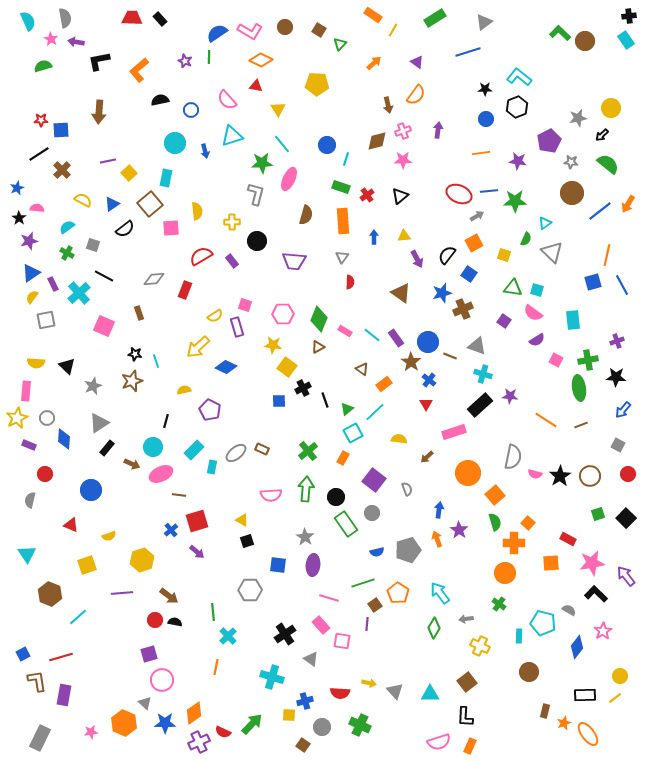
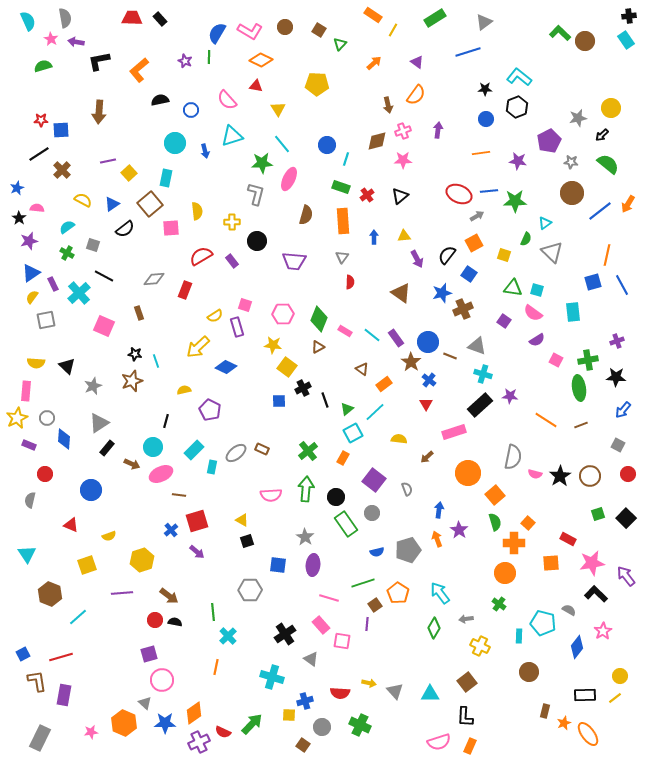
blue semicircle at (217, 33): rotated 25 degrees counterclockwise
cyan rectangle at (573, 320): moved 8 px up
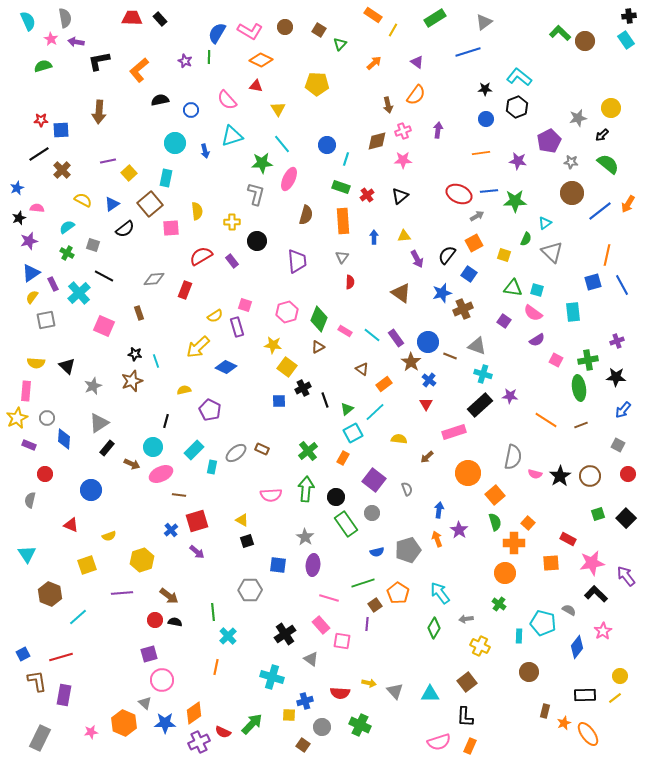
black star at (19, 218): rotated 16 degrees clockwise
purple trapezoid at (294, 261): moved 3 px right; rotated 100 degrees counterclockwise
pink hexagon at (283, 314): moved 4 px right, 2 px up; rotated 15 degrees counterclockwise
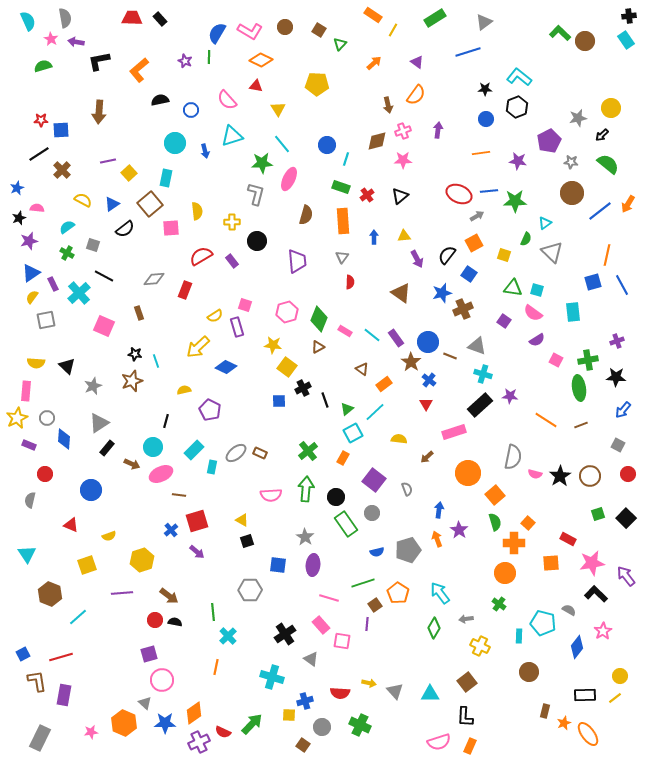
brown rectangle at (262, 449): moved 2 px left, 4 px down
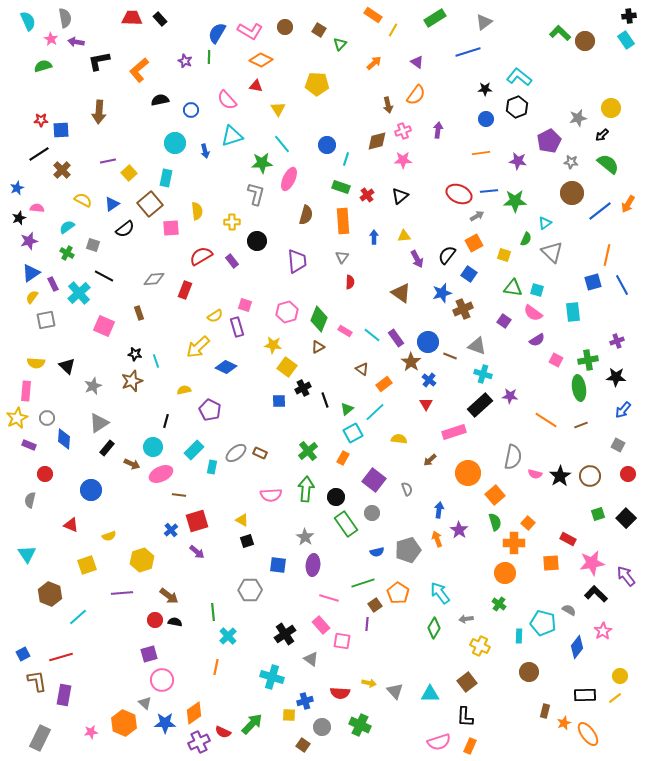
brown arrow at (427, 457): moved 3 px right, 3 px down
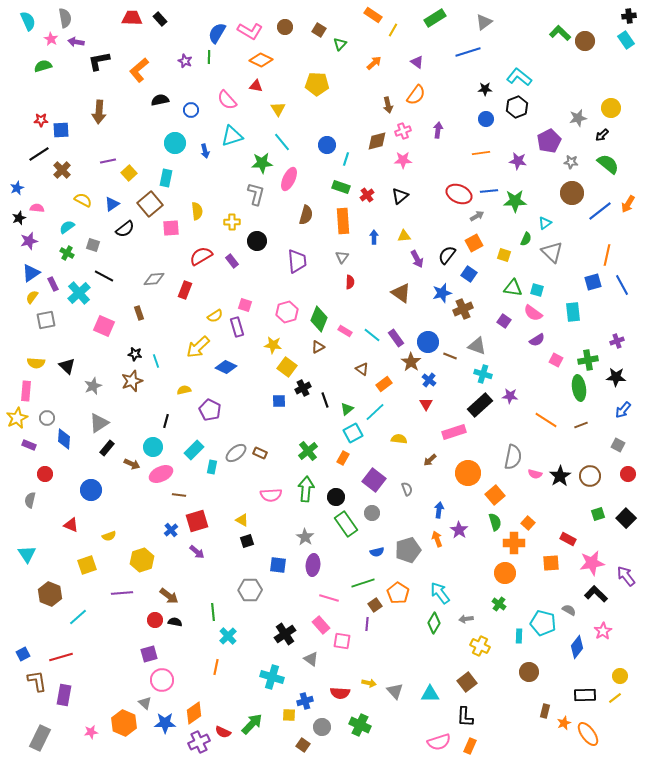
cyan line at (282, 144): moved 2 px up
green diamond at (434, 628): moved 5 px up
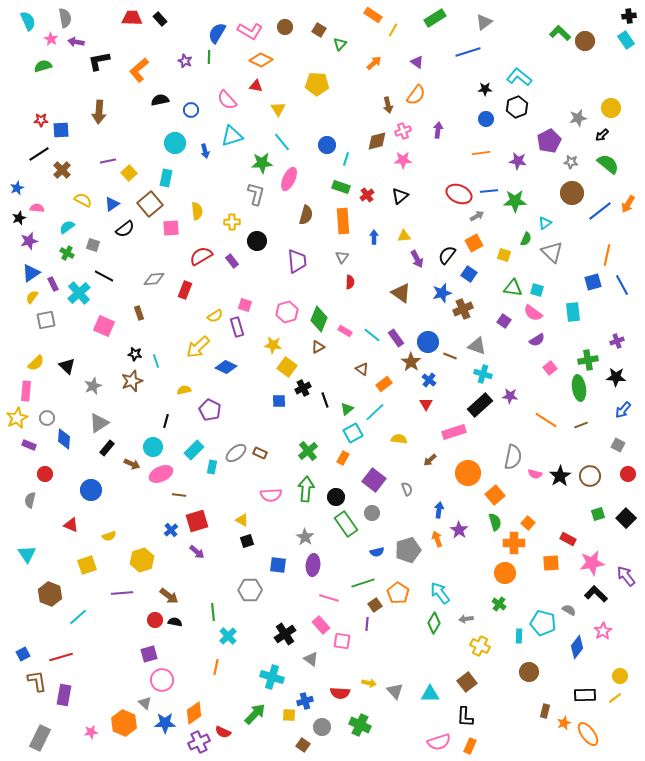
pink square at (556, 360): moved 6 px left, 8 px down; rotated 24 degrees clockwise
yellow semicircle at (36, 363): rotated 48 degrees counterclockwise
green arrow at (252, 724): moved 3 px right, 10 px up
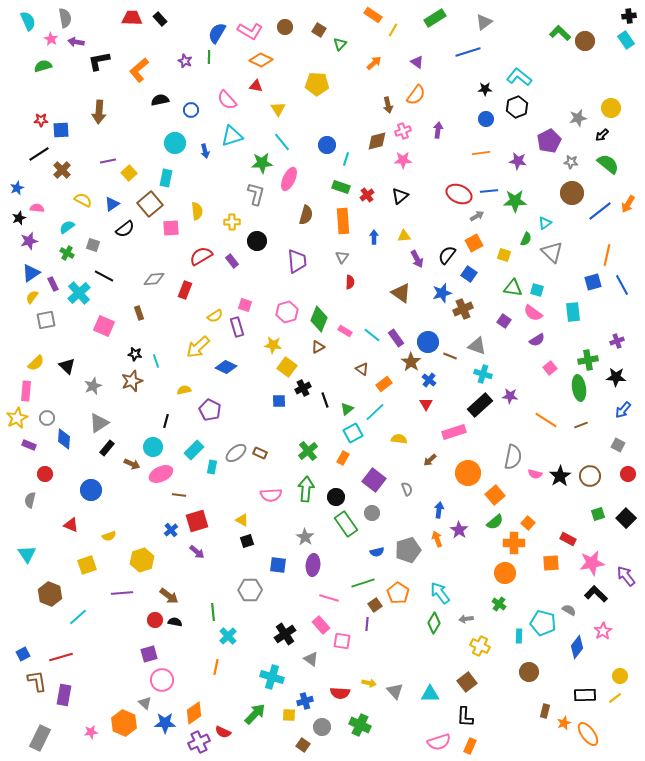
green semicircle at (495, 522): rotated 66 degrees clockwise
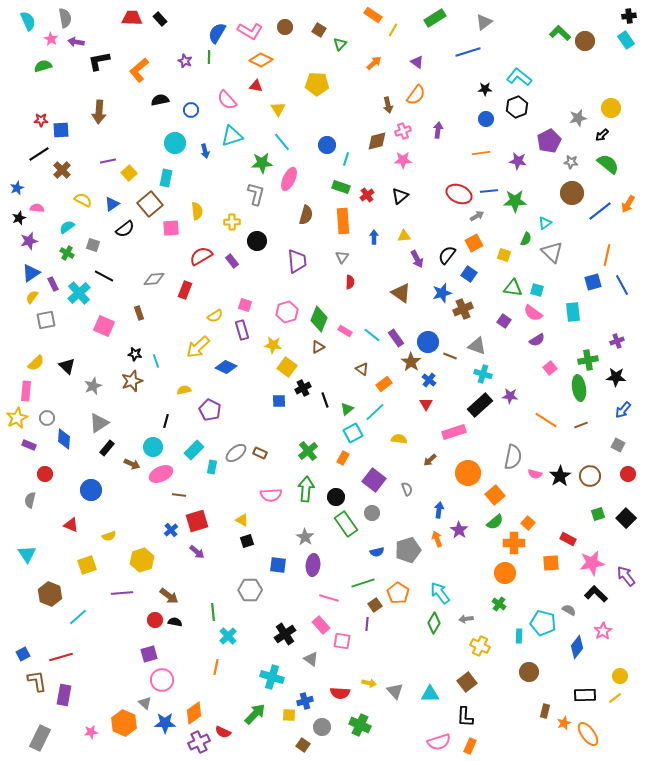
purple rectangle at (237, 327): moved 5 px right, 3 px down
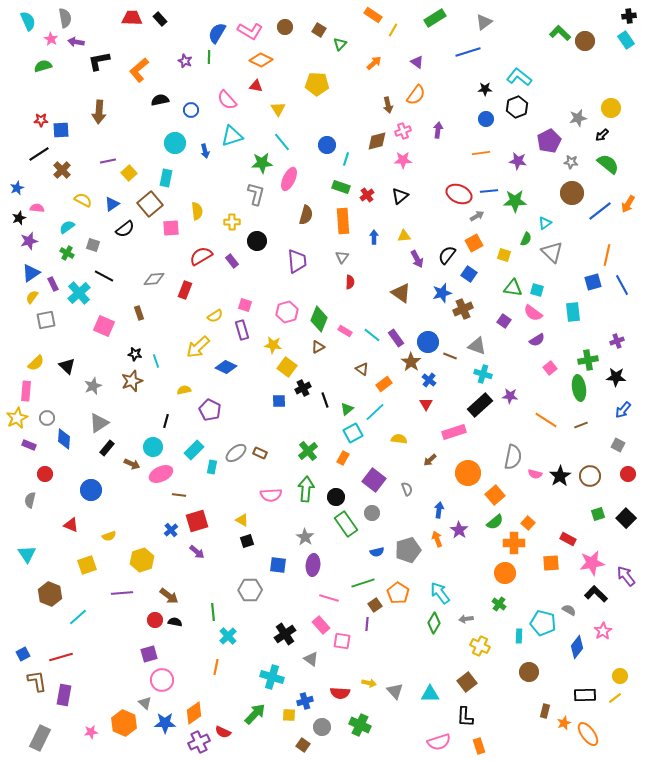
orange rectangle at (470, 746): moved 9 px right; rotated 42 degrees counterclockwise
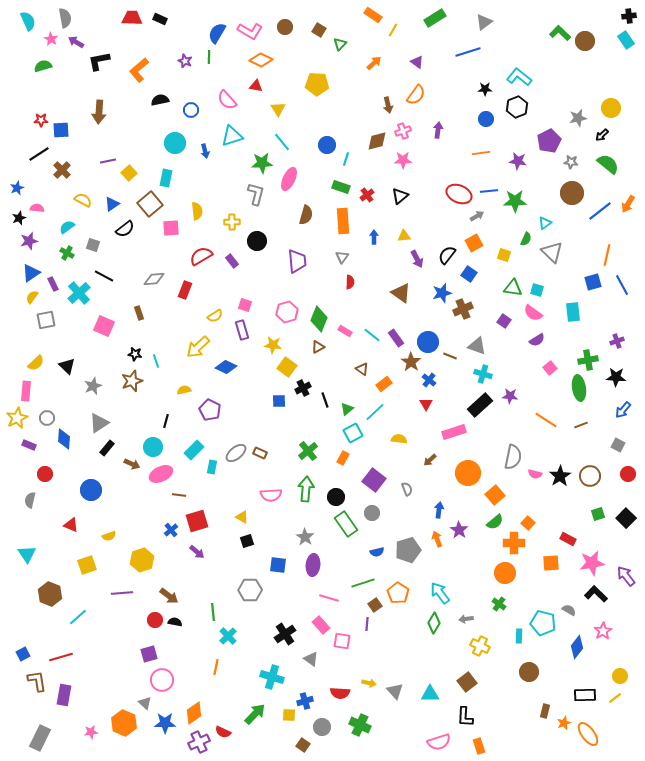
black rectangle at (160, 19): rotated 24 degrees counterclockwise
purple arrow at (76, 42): rotated 21 degrees clockwise
yellow triangle at (242, 520): moved 3 px up
